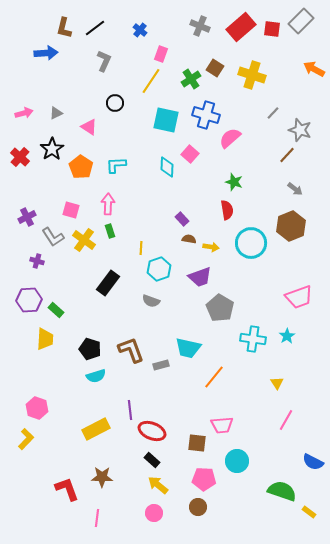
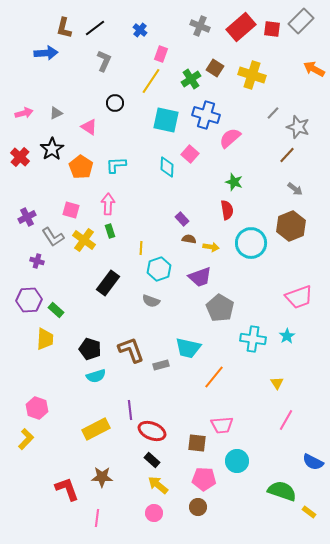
gray star at (300, 130): moved 2 px left, 3 px up
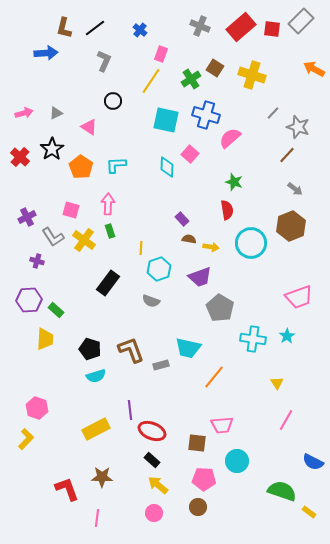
black circle at (115, 103): moved 2 px left, 2 px up
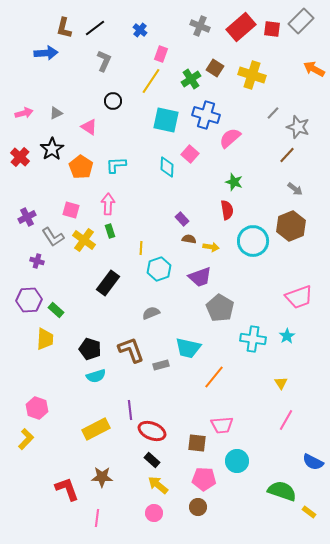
cyan circle at (251, 243): moved 2 px right, 2 px up
gray semicircle at (151, 301): moved 12 px down; rotated 138 degrees clockwise
yellow triangle at (277, 383): moved 4 px right
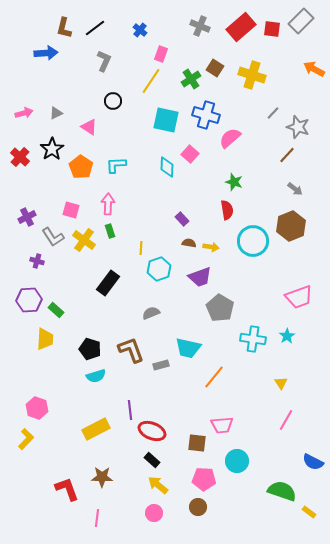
brown semicircle at (189, 239): moved 4 px down
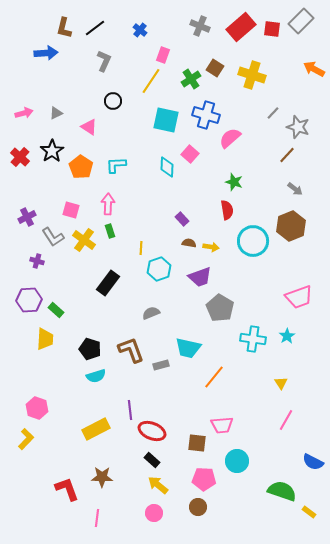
pink rectangle at (161, 54): moved 2 px right, 1 px down
black star at (52, 149): moved 2 px down
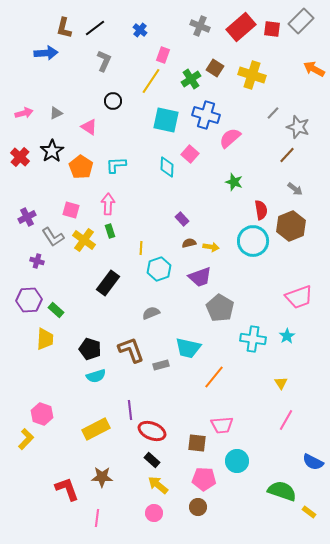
red semicircle at (227, 210): moved 34 px right
brown semicircle at (189, 243): rotated 24 degrees counterclockwise
pink hexagon at (37, 408): moved 5 px right, 6 px down
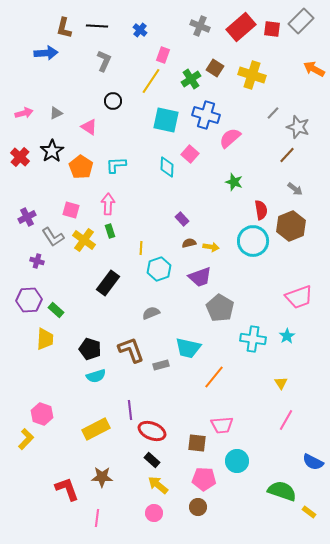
black line at (95, 28): moved 2 px right, 2 px up; rotated 40 degrees clockwise
